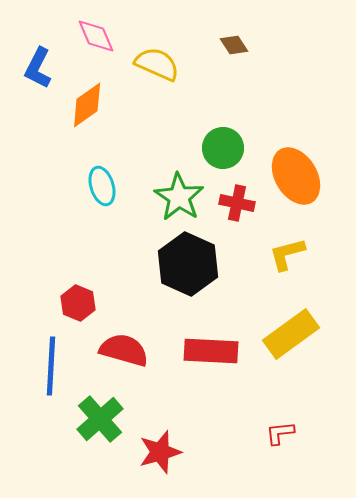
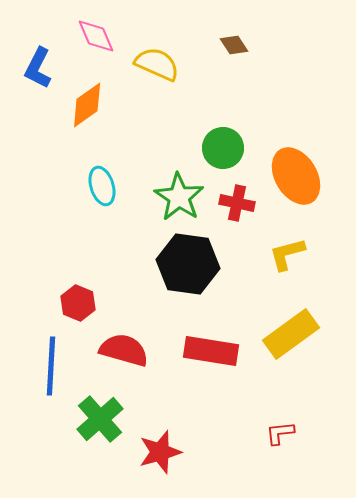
black hexagon: rotated 16 degrees counterclockwise
red rectangle: rotated 6 degrees clockwise
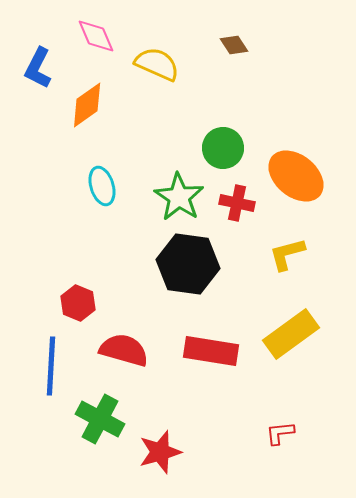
orange ellipse: rotated 20 degrees counterclockwise
green cross: rotated 21 degrees counterclockwise
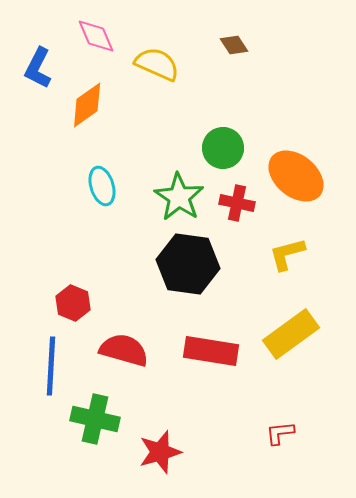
red hexagon: moved 5 px left
green cross: moved 5 px left; rotated 15 degrees counterclockwise
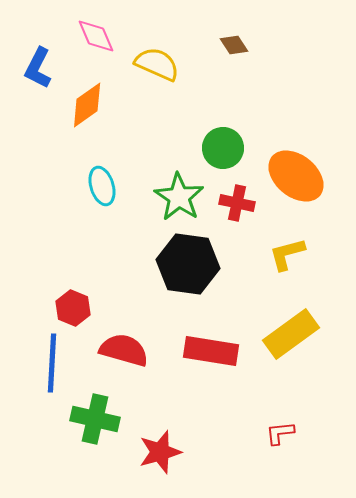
red hexagon: moved 5 px down
blue line: moved 1 px right, 3 px up
